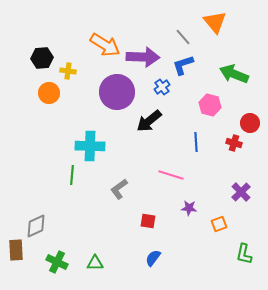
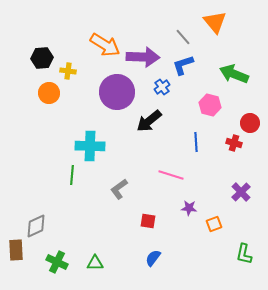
orange square: moved 5 px left
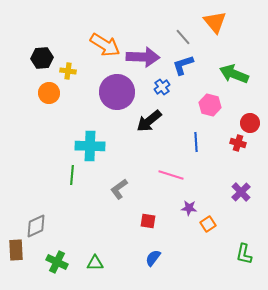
red cross: moved 4 px right
orange square: moved 6 px left; rotated 14 degrees counterclockwise
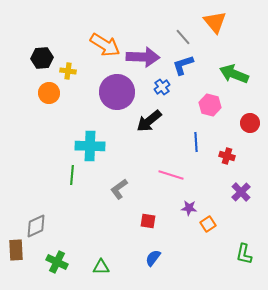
red cross: moved 11 px left, 13 px down
green triangle: moved 6 px right, 4 px down
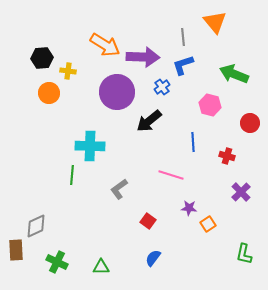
gray line: rotated 36 degrees clockwise
blue line: moved 3 px left
red square: rotated 28 degrees clockwise
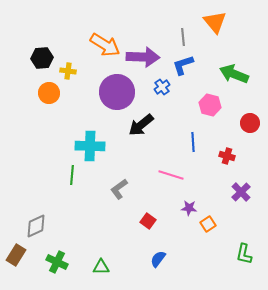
black arrow: moved 8 px left, 4 px down
brown rectangle: moved 5 px down; rotated 35 degrees clockwise
blue semicircle: moved 5 px right, 1 px down
